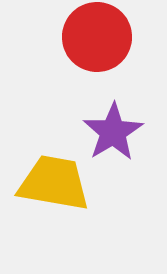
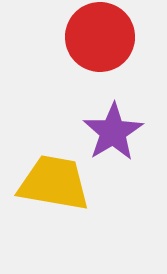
red circle: moved 3 px right
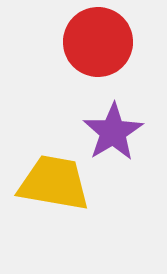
red circle: moved 2 px left, 5 px down
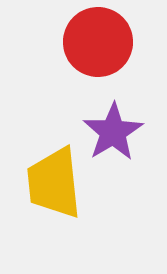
yellow trapezoid: rotated 106 degrees counterclockwise
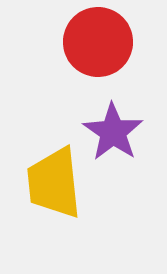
purple star: rotated 6 degrees counterclockwise
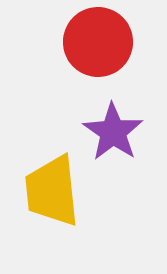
yellow trapezoid: moved 2 px left, 8 px down
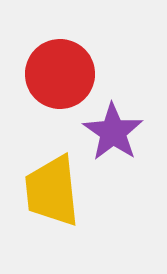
red circle: moved 38 px left, 32 px down
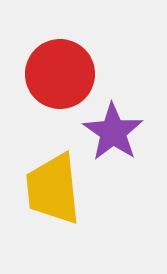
yellow trapezoid: moved 1 px right, 2 px up
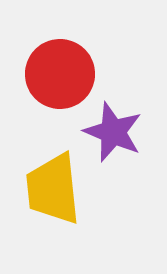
purple star: rotated 12 degrees counterclockwise
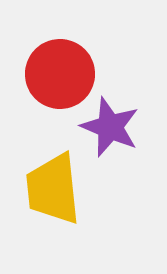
purple star: moved 3 px left, 5 px up
